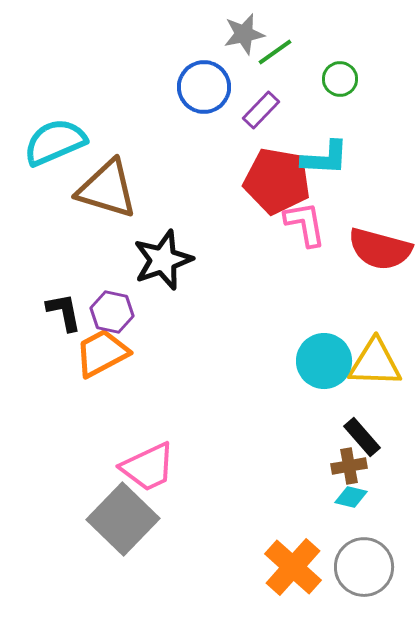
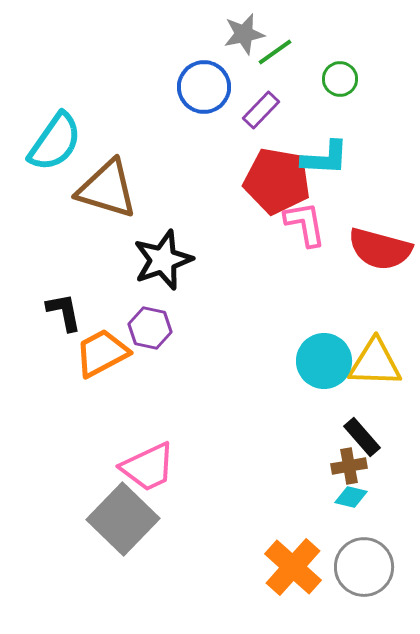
cyan semicircle: rotated 148 degrees clockwise
purple hexagon: moved 38 px right, 16 px down
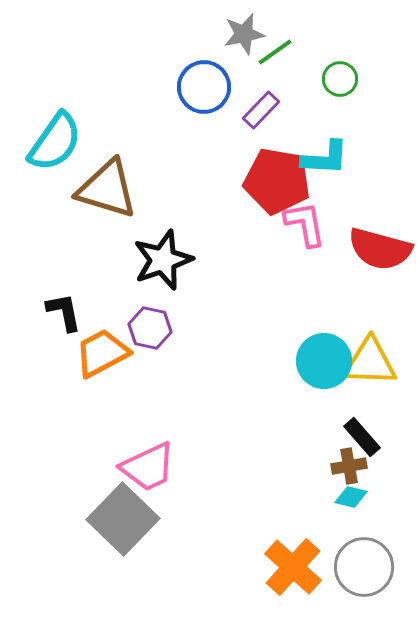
yellow triangle: moved 5 px left, 1 px up
